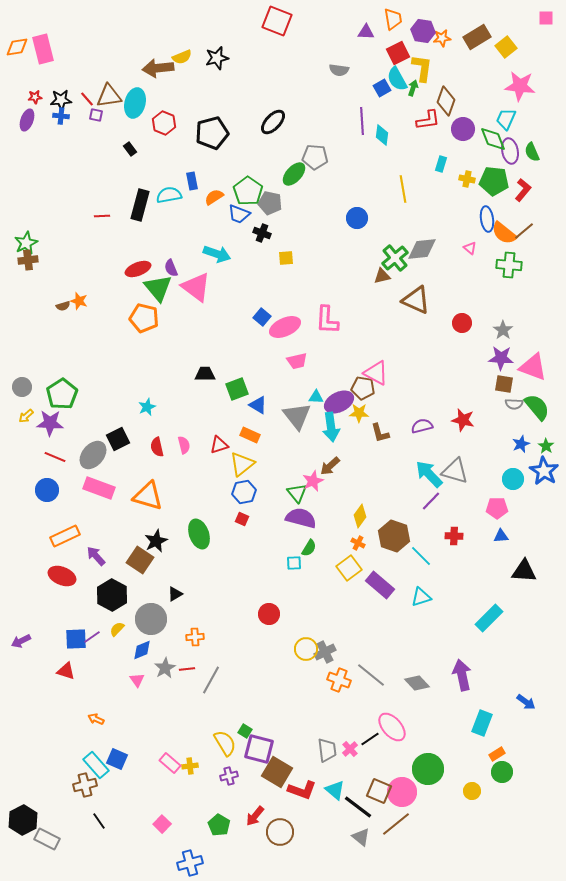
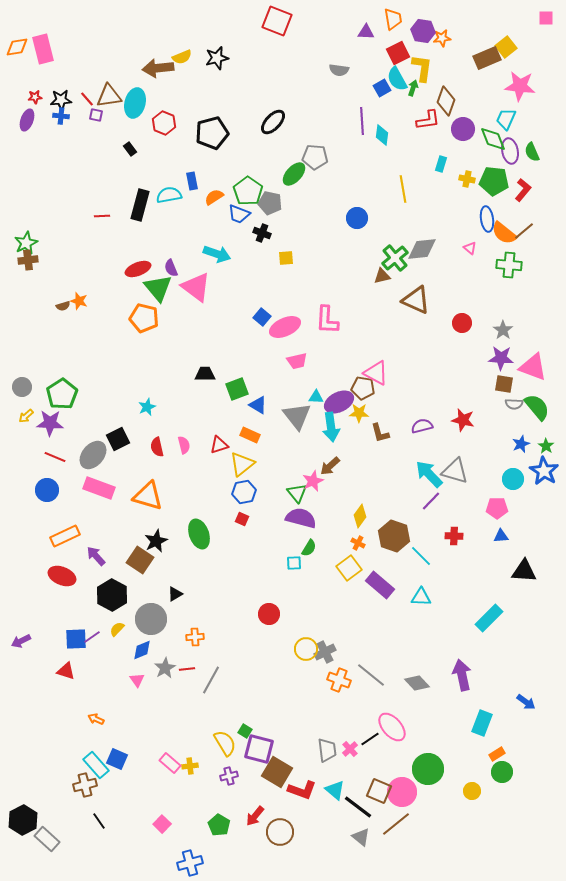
brown rectangle at (477, 37): moved 10 px right, 21 px down; rotated 8 degrees clockwise
cyan triangle at (421, 597): rotated 20 degrees clockwise
gray rectangle at (47, 839): rotated 15 degrees clockwise
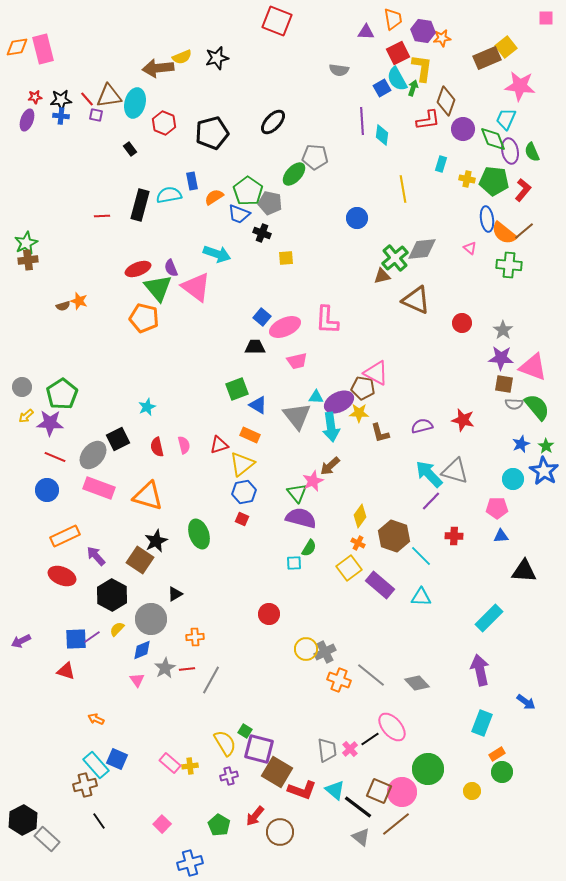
black trapezoid at (205, 374): moved 50 px right, 27 px up
purple arrow at (462, 675): moved 18 px right, 5 px up
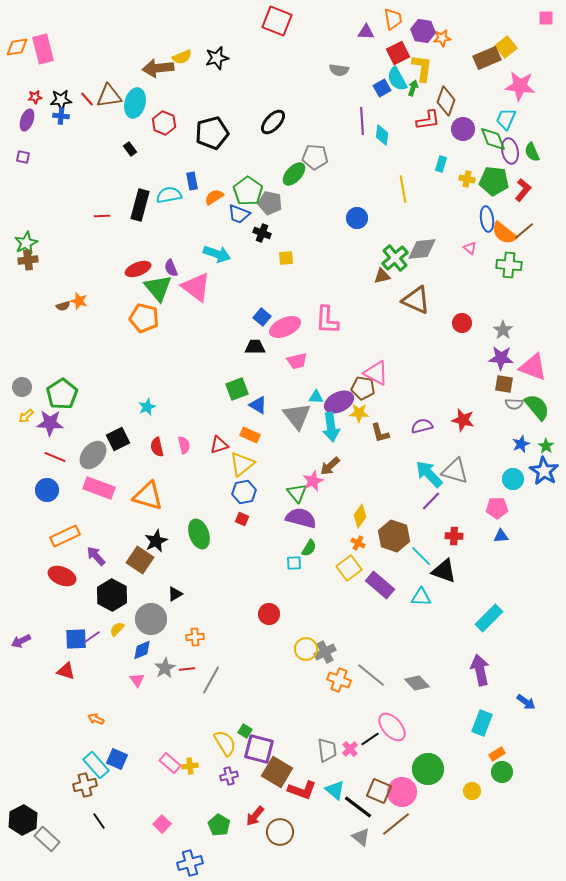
purple square at (96, 115): moved 73 px left, 42 px down
black triangle at (524, 571): moved 80 px left; rotated 16 degrees clockwise
